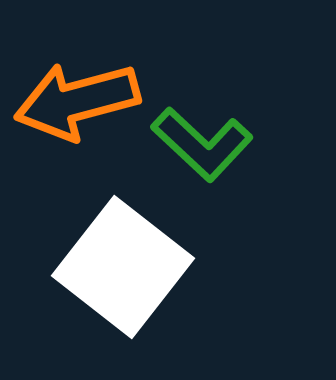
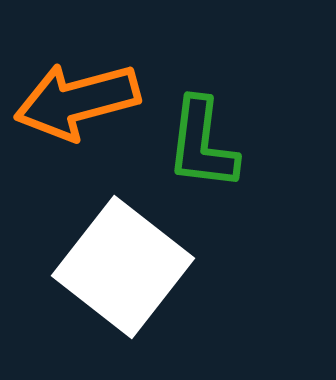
green L-shape: rotated 54 degrees clockwise
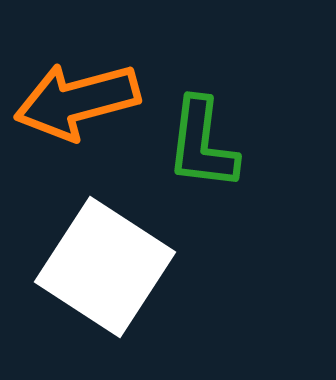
white square: moved 18 px left; rotated 5 degrees counterclockwise
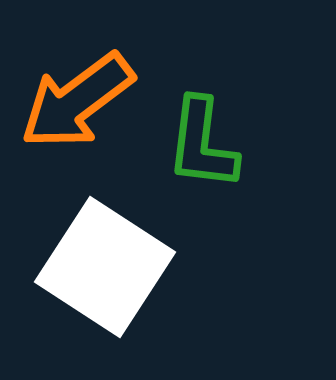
orange arrow: rotated 22 degrees counterclockwise
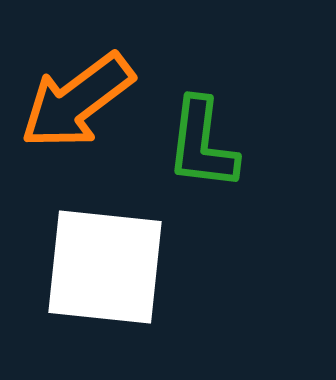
white square: rotated 27 degrees counterclockwise
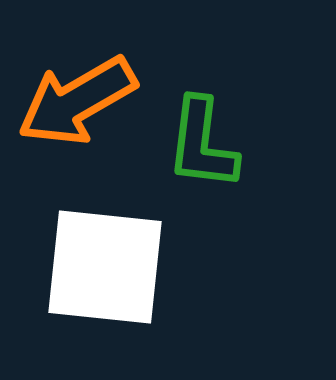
orange arrow: rotated 7 degrees clockwise
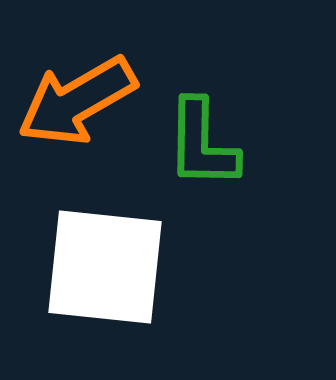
green L-shape: rotated 6 degrees counterclockwise
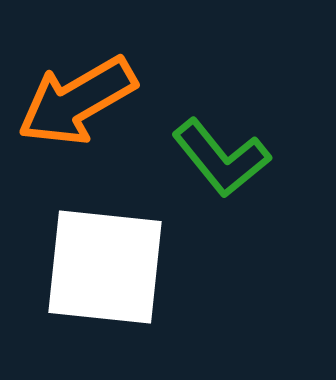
green L-shape: moved 19 px right, 14 px down; rotated 40 degrees counterclockwise
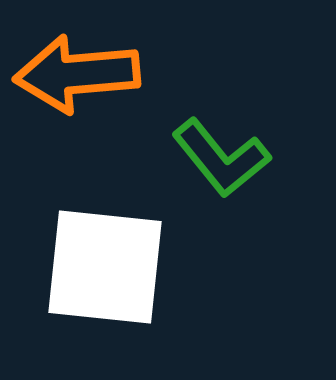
orange arrow: moved 27 px up; rotated 25 degrees clockwise
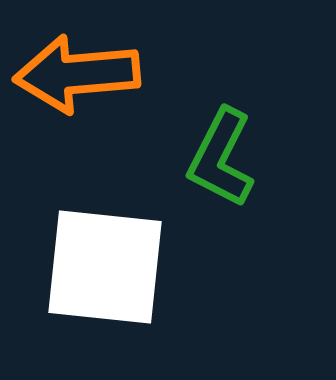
green L-shape: rotated 66 degrees clockwise
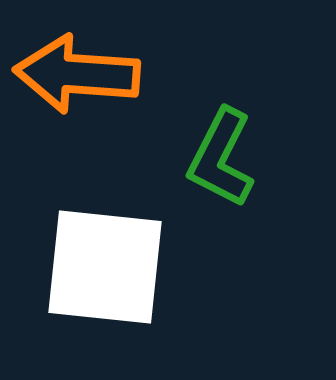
orange arrow: rotated 9 degrees clockwise
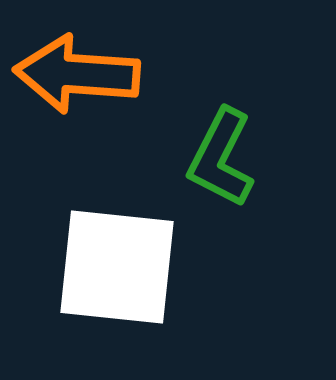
white square: moved 12 px right
